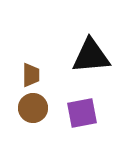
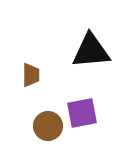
black triangle: moved 5 px up
brown circle: moved 15 px right, 18 px down
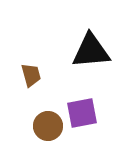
brown trapezoid: rotated 15 degrees counterclockwise
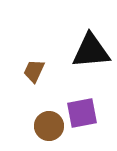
brown trapezoid: moved 3 px right, 4 px up; rotated 140 degrees counterclockwise
brown circle: moved 1 px right
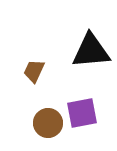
brown circle: moved 1 px left, 3 px up
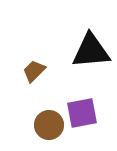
brown trapezoid: rotated 20 degrees clockwise
brown circle: moved 1 px right, 2 px down
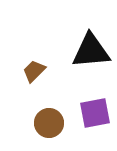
purple square: moved 13 px right
brown circle: moved 2 px up
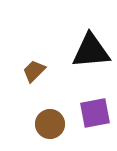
brown circle: moved 1 px right, 1 px down
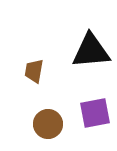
brown trapezoid: rotated 35 degrees counterclockwise
brown circle: moved 2 px left
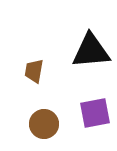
brown circle: moved 4 px left
